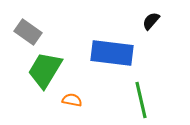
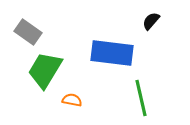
green line: moved 2 px up
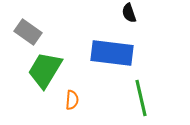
black semicircle: moved 22 px left, 8 px up; rotated 60 degrees counterclockwise
orange semicircle: rotated 84 degrees clockwise
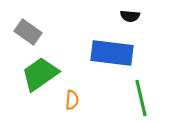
black semicircle: moved 1 px right, 3 px down; rotated 66 degrees counterclockwise
green trapezoid: moved 5 px left, 4 px down; rotated 24 degrees clockwise
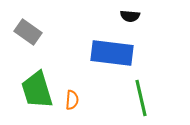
green trapezoid: moved 3 px left, 16 px down; rotated 72 degrees counterclockwise
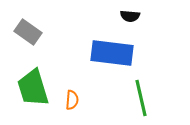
green trapezoid: moved 4 px left, 2 px up
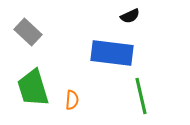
black semicircle: rotated 30 degrees counterclockwise
gray rectangle: rotated 8 degrees clockwise
green line: moved 2 px up
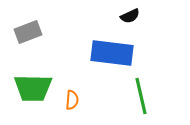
gray rectangle: rotated 64 degrees counterclockwise
green trapezoid: rotated 72 degrees counterclockwise
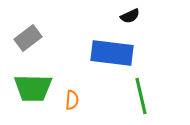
gray rectangle: moved 6 px down; rotated 16 degrees counterclockwise
